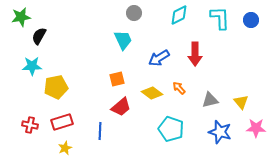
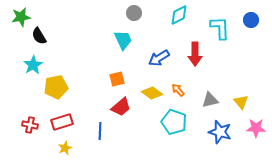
cyan L-shape: moved 10 px down
black semicircle: rotated 60 degrees counterclockwise
cyan star: moved 1 px right, 1 px up; rotated 30 degrees counterclockwise
orange arrow: moved 1 px left, 2 px down
cyan pentagon: moved 3 px right, 7 px up
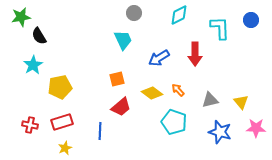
yellow pentagon: moved 4 px right
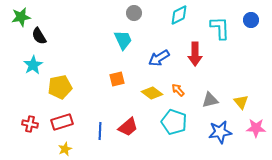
red trapezoid: moved 7 px right, 20 px down
red cross: moved 1 px up
blue star: rotated 25 degrees counterclockwise
yellow star: moved 1 px down
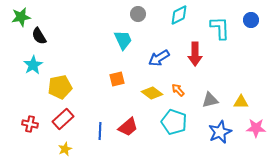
gray circle: moved 4 px right, 1 px down
yellow triangle: rotated 49 degrees counterclockwise
red rectangle: moved 1 px right, 3 px up; rotated 25 degrees counterclockwise
blue star: rotated 15 degrees counterclockwise
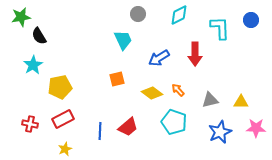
red rectangle: rotated 15 degrees clockwise
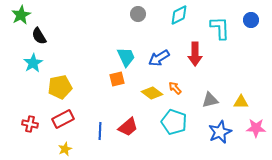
green star: moved 2 px up; rotated 18 degrees counterclockwise
cyan trapezoid: moved 3 px right, 17 px down
cyan star: moved 2 px up
orange arrow: moved 3 px left, 2 px up
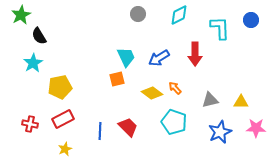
red trapezoid: rotated 95 degrees counterclockwise
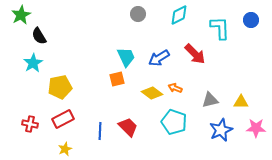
red arrow: rotated 45 degrees counterclockwise
orange arrow: rotated 24 degrees counterclockwise
blue star: moved 1 px right, 2 px up
